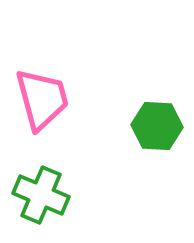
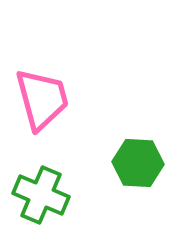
green hexagon: moved 19 px left, 37 px down
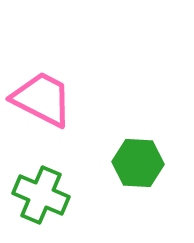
pink trapezoid: rotated 48 degrees counterclockwise
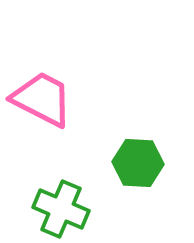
green cross: moved 20 px right, 14 px down
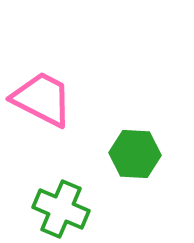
green hexagon: moved 3 px left, 9 px up
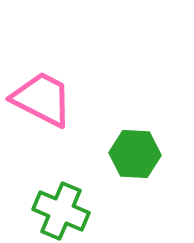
green cross: moved 2 px down
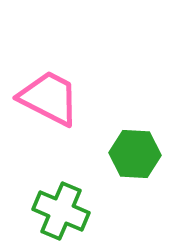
pink trapezoid: moved 7 px right, 1 px up
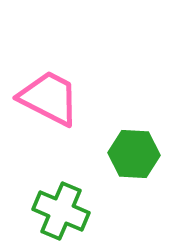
green hexagon: moved 1 px left
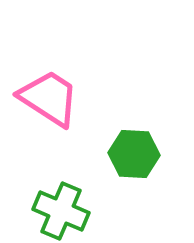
pink trapezoid: rotated 6 degrees clockwise
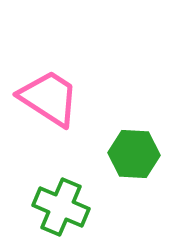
green cross: moved 4 px up
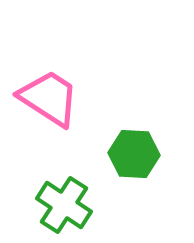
green cross: moved 3 px right, 2 px up; rotated 10 degrees clockwise
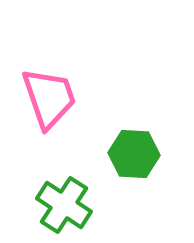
pink trapezoid: rotated 38 degrees clockwise
